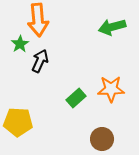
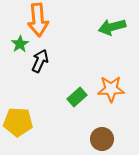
green rectangle: moved 1 px right, 1 px up
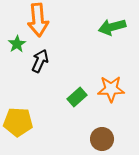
green star: moved 3 px left
